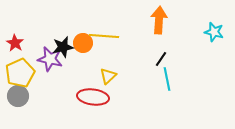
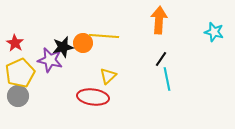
purple star: moved 1 px down
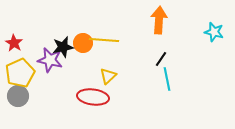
yellow line: moved 4 px down
red star: moved 1 px left
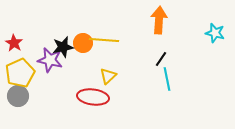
cyan star: moved 1 px right, 1 px down
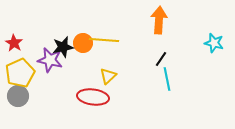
cyan star: moved 1 px left, 10 px down
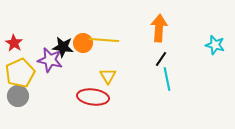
orange arrow: moved 8 px down
cyan star: moved 1 px right, 2 px down
black star: rotated 20 degrees clockwise
yellow triangle: rotated 18 degrees counterclockwise
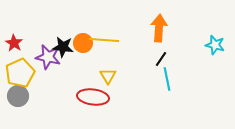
purple star: moved 2 px left, 3 px up
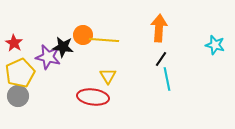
orange circle: moved 8 px up
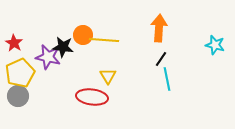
red ellipse: moved 1 px left
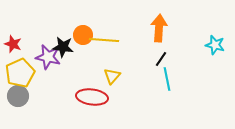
red star: moved 1 px left, 1 px down; rotated 12 degrees counterclockwise
yellow triangle: moved 4 px right; rotated 12 degrees clockwise
